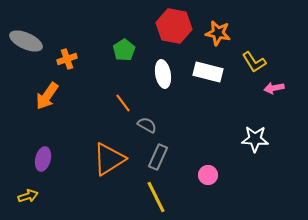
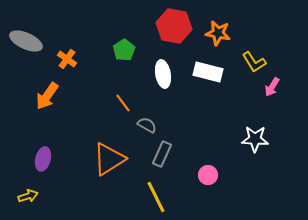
orange cross: rotated 36 degrees counterclockwise
pink arrow: moved 2 px left, 1 px up; rotated 48 degrees counterclockwise
gray rectangle: moved 4 px right, 3 px up
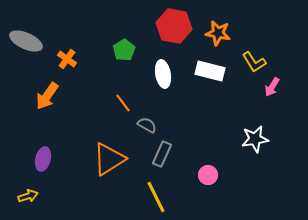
white rectangle: moved 2 px right, 1 px up
white star: rotated 12 degrees counterclockwise
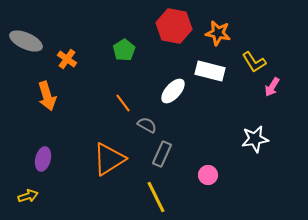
white ellipse: moved 10 px right, 17 px down; rotated 52 degrees clockwise
orange arrow: rotated 52 degrees counterclockwise
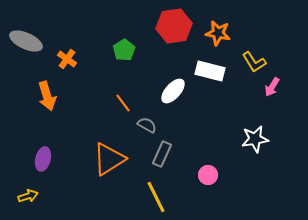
red hexagon: rotated 20 degrees counterclockwise
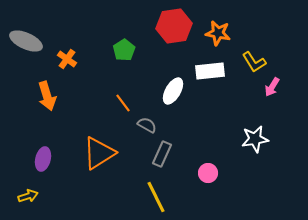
white rectangle: rotated 20 degrees counterclockwise
white ellipse: rotated 12 degrees counterclockwise
orange triangle: moved 10 px left, 6 px up
pink circle: moved 2 px up
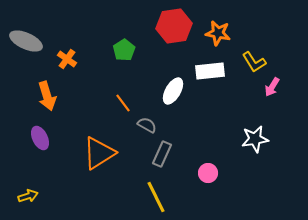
purple ellipse: moved 3 px left, 21 px up; rotated 40 degrees counterclockwise
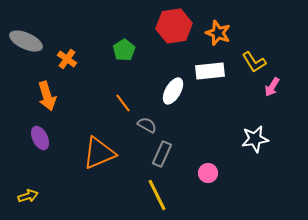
orange star: rotated 10 degrees clockwise
orange triangle: rotated 9 degrees clockwise
yellow line: moved 1 px right, 2 px up
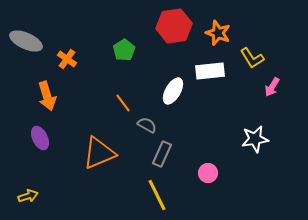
yellow L-shape: moved 2 px left, 4 px up
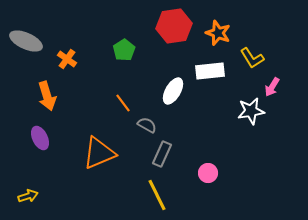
white star: moved 4 px left, 28 px up
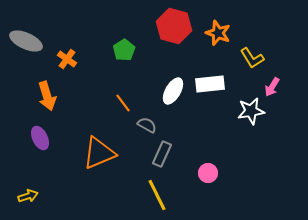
red hexagon: rotated 24 degrees clockwise
white rectangle: moved 13 px down
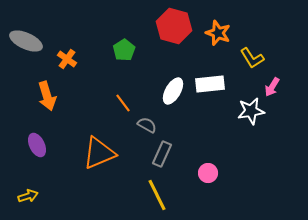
purple ellipse: moved 3 px left, 7 px down
